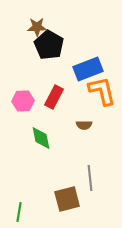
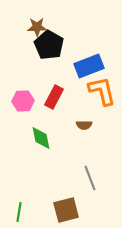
blue rectangle: moved 1 px right, 3 px up
gray line: rotated 15 degrees counterclockwise
brown square: moved 1 px left, 11 px down
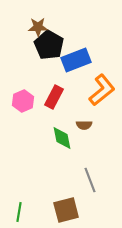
brown star: moved 1 px right
blue rectangle: moved 13 px left, 6 px up
orange L-shape: moved 1 px up; rotated 64 degrees clockwise
pink hexagon: rotated 20 degrees counterclockwise
green diamond: moved 21 px right
gray line: moved 2 px down
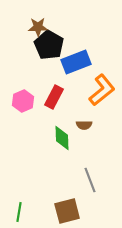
blue rectangle: moved 2 px down
green diamond: rotated 10 degrees clockwise
brown square: moved 1 px right, 1 px down
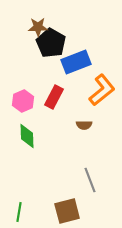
black pentagon: moved 2 px right, 2 px up
green diamond: moved 35 px left, 2 px up
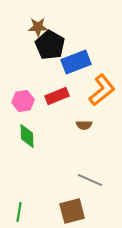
black pentagon: moved 1 px left, 2 px down
red rectangle: moved 3 px right, 1 px up; rotated 40 degrees clockwise
pink hexagon: rotated 15 degrees clockwise
gray line: rotated 45 degrees counterclockwise
brown square: moved 5 px right
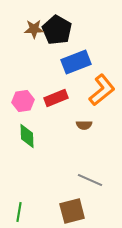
brown star: moved 4 px left, 2 px down
black pentagon: moved 7 px right, 15 px up
red rectangle: moved 1 px left, 2 px down
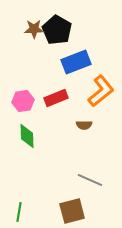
orange L-shape: moved 1 px left, 1 px down
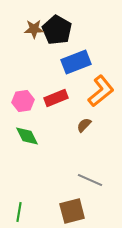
brown semicircle: rotated 133 degrees clockwise
green diamond: rotated 25 degrees counterclockwise
